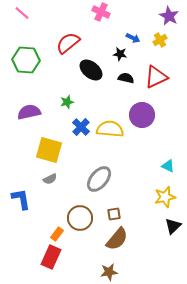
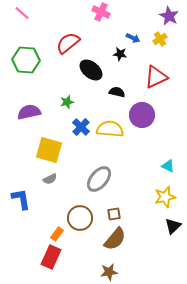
yellow cross: moved 1 px up
black semicircle: moved 9 px left, 14 px down
brown semicircle: moved 2 px left
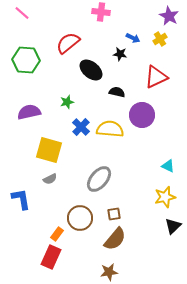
pink cross: rotated 18 degrees counterclockwise
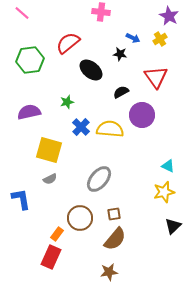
green hexagon: moved 4 px right; rotated 12 degrees counterclockwise
red triangle: rotated 40 degrees counterclockwise
black semicircle: moved 4 px right; rotated 42 degrees counterclockwise
yellow star: moved 1 px left, 5 px up
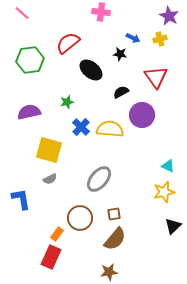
yellow cross: rotated 16 degrees clockwise
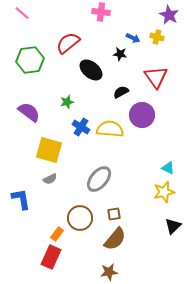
purple star: moved 1 px up
yellow cross: moved 3 px left, 2 px up; rotated 32 degrees clockwise
purple semicircle: rotated 50 degrees clockwise
blue cross: rotated 12 degrees counterclockwise
cyan triangle: moved 2 px down
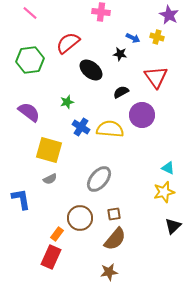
pink line: moved 8 px right
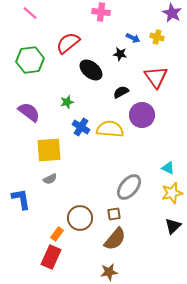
purple star: moved 3 px right, 2 px up
yellow square: rotated 20 degrees counterclockwise
gray ellipse: moved 30 px right, 8 px down
yellow star: moved 8 px right, 1 px down
